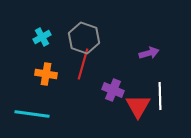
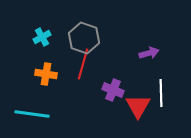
white line: moved 1 px right, 3 px up
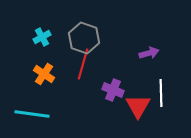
orange cross: moved 2 px left; rotated 25 degrees clockwise
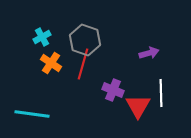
gray hexagon: moved 1 px right, 2 px down
orange cross: moved 7 px right, 11 px up
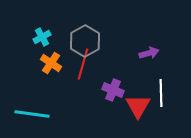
gray hexagon: moved 1 px down; rotated 12 degrees clockwise
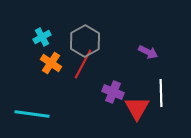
purple arrow: moved 1 px left, 1 px up; rotated 42 degrees clockwise
red line: rotated 12 degrees clockwise
purple cross: moved 2 px down
red triangle: moved 1 px left, 2 px down
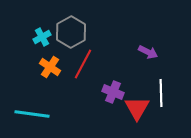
gray hexagon: moved 14 px left, 9 px up
orange cross: moved 1 px left, 4 px down
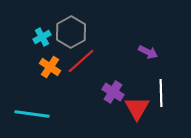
red line: moved 2 px left, 3 px up; rotated 20 degrees clockwise
purple cross: rotated 10 degrees clockwise
